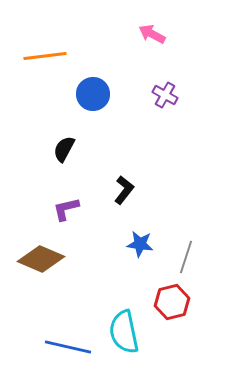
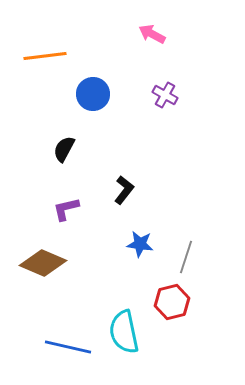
brown diamond: moved 2 px right, 4 px down
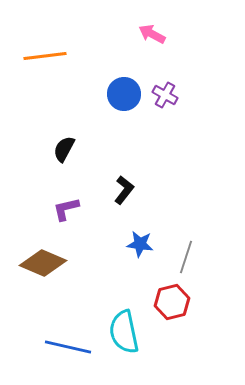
blue circle: moved 31 px right
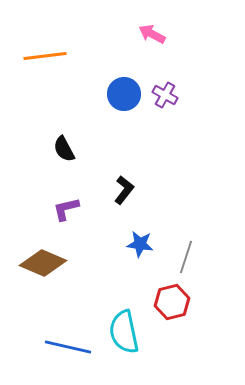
black semicircle: rotated 56 degrees counterclockwise
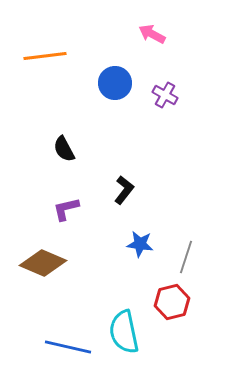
blue circle: moved 9 px left, 11 px up
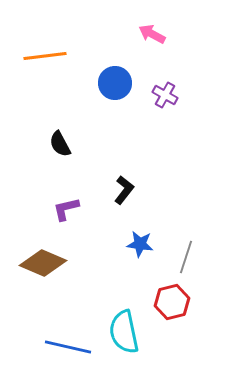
black semicircle: moved 4 px left, 5 px up
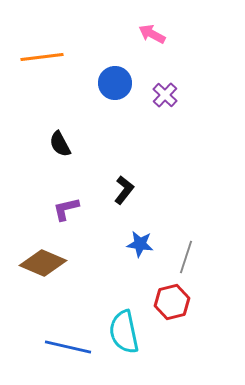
orange line: moved 3 px left, 1 px down
purple cross: rotated 15 degrees clockwise
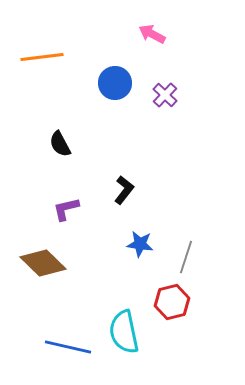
brown diamond: rotated 21 degrees clockwise
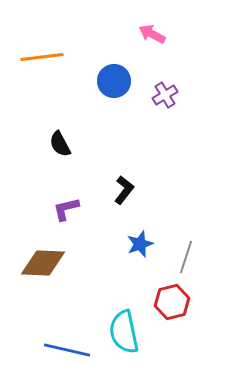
blue circle: moved 1 px left, 2 px up
purple cross: rotated 15 degrees clockwise
blue star: rotated 28 degrees counterclockwise
brown diamond: rotated 42 degrees counterclockwise
blue line: moved 1 px left, 3 px down
